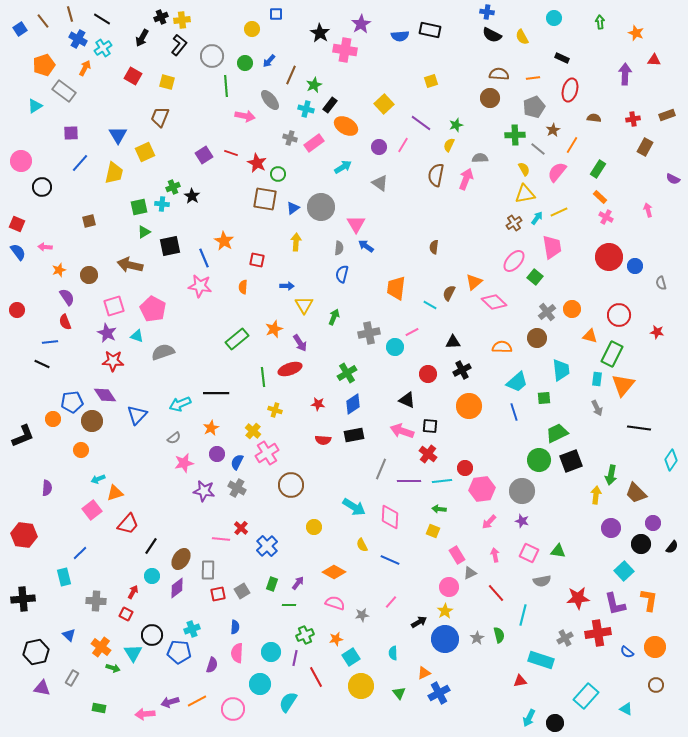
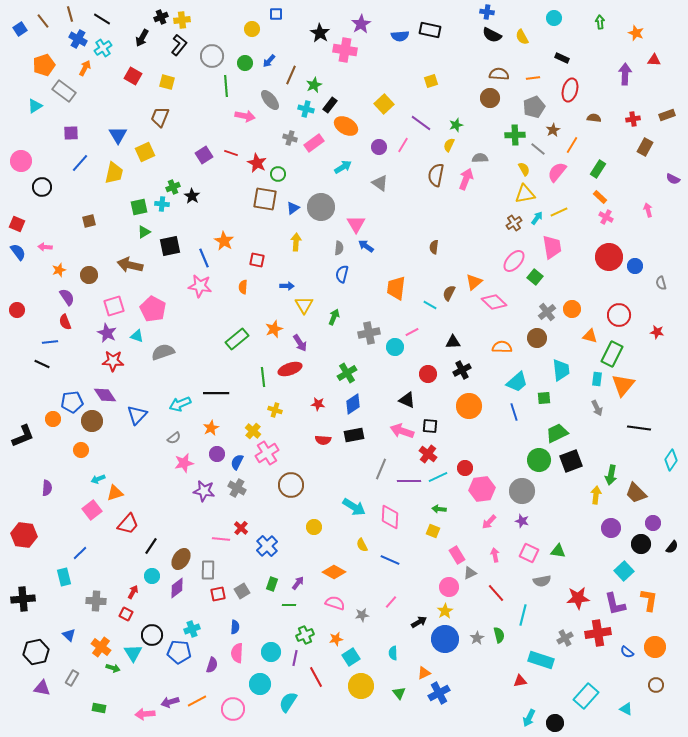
cyan line at (442, 481): moved 4 px left, 4 px up; rotated 18 degrees counterclockwise
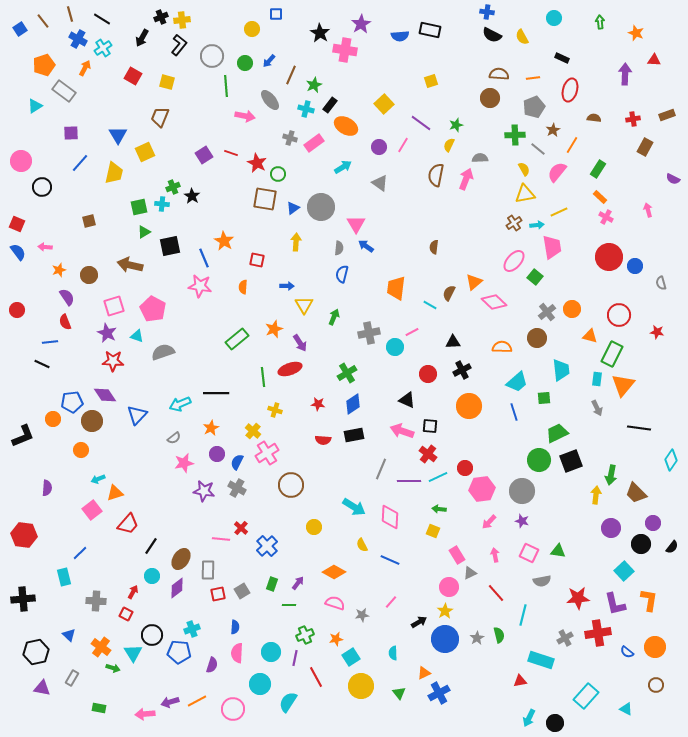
cyan arrow at (537, 218): moved 7 px down; rotated 48 degrees clockwise
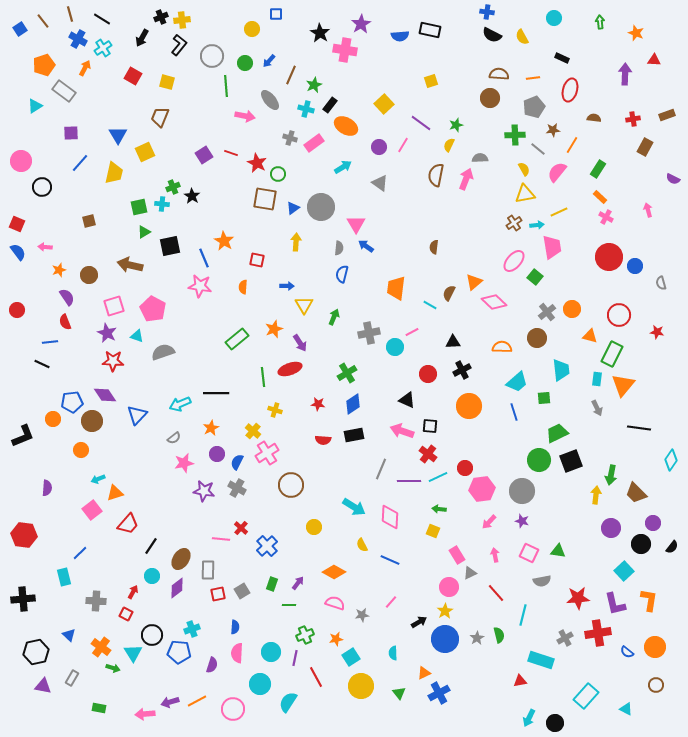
brown star at (553, 130): rotated 24 degrees clockwise
purple triangle at (42, 688): moved 1 px right, 2 px up
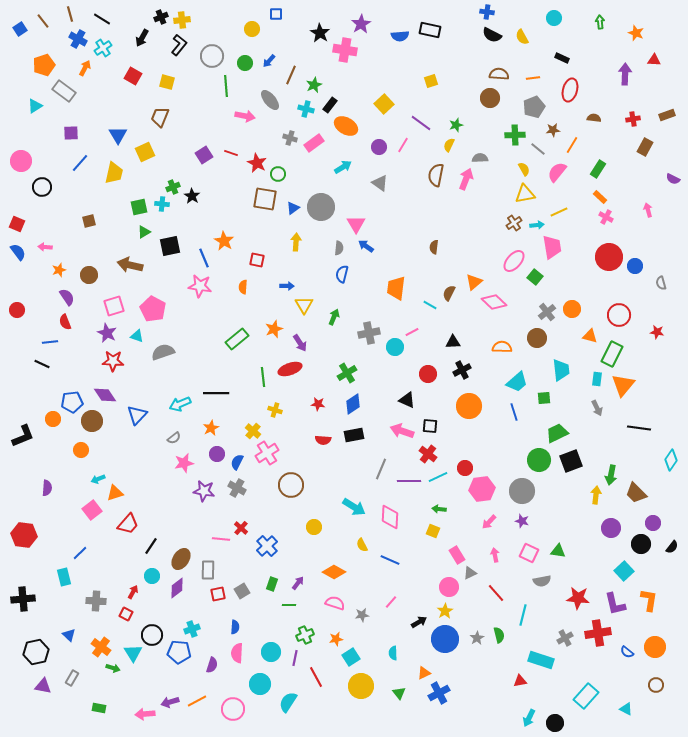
red star at (578, 598): rotated 10 degrees clockwise
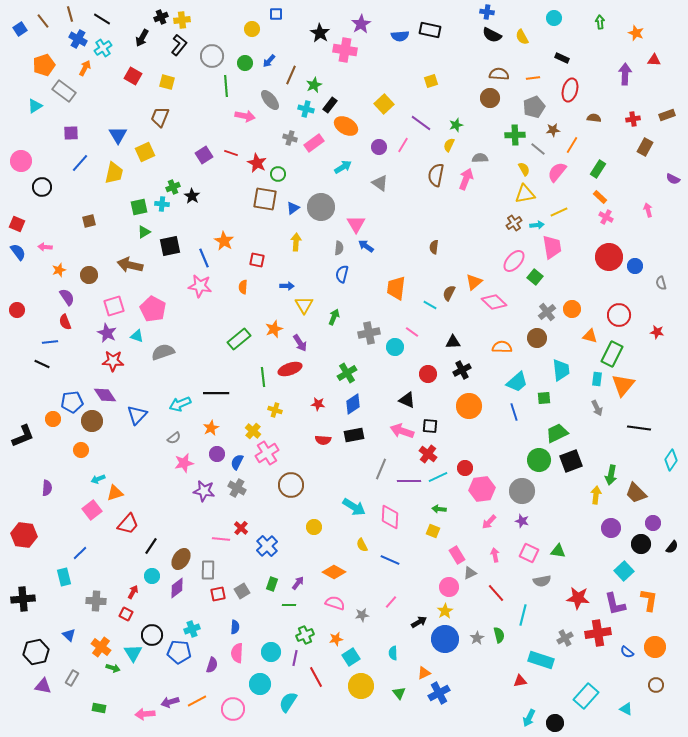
pink line at (412, 332): rotated 64 degrees clockwise
green rectangle at (237, 339): moved 2 px right
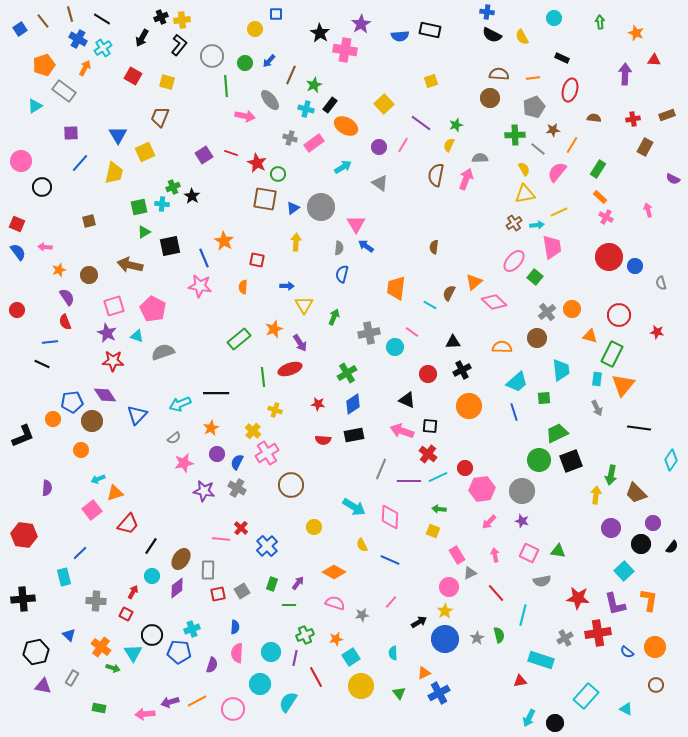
yellow circle at (252, 29): moved 3 px right
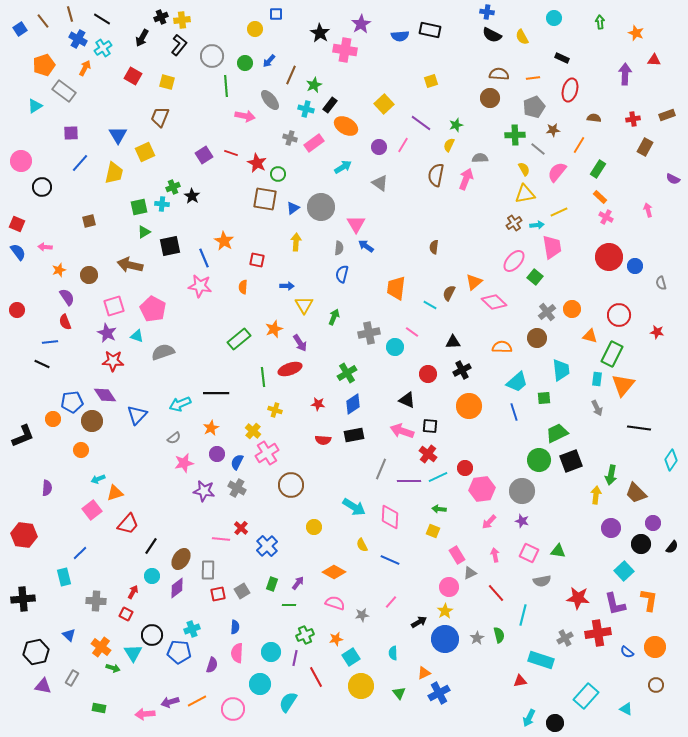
orange line at (572, 145): moved 7 px right
